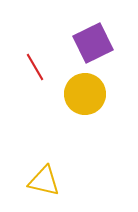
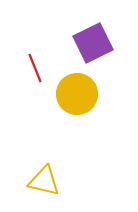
red line: moved 1 px down; rotated 8 degrees clockwise
yellow circle: moved 8 px left
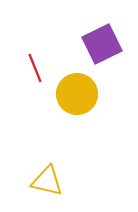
purple square: moved 9 px right, 1 px down
yellow triangle: moved 3 px right
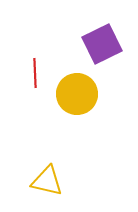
red line: moved 5 px down; rotated 20 degrees clockwise
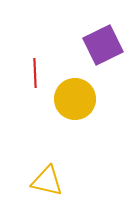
purple square: moved 1 px right, 1 px down
yellow circle: moved 2 px left, 5 px down
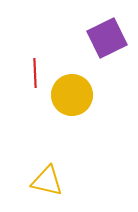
purple square: moved 4 px right, 7 px up
yellow circle: moved 3 px left, 4 px up
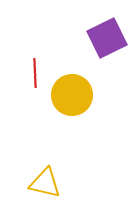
yellow triangle: moved 2 px left, 2 px down
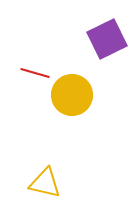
purple square: moved 1 px down
red line: rotated 72 degrees counterclockwise
